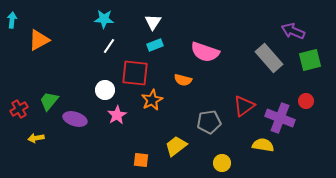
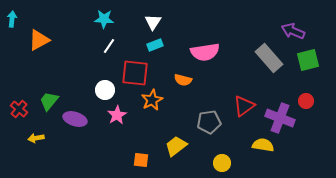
cyan arrow: moved 1 px up
pink semicircle: rotated 28 degrees counterclockwise
green square: moved 2 px left
red cross: rotated 18 degrees counterclockwise
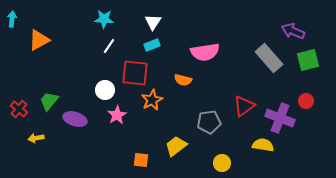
cyan rectangle: moved 3 px left
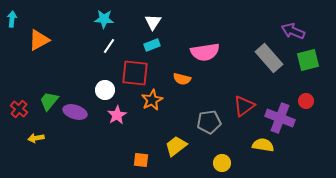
orange semicircle: moved 1 px left, 1 px up
purple ellipse: moved 7 px up
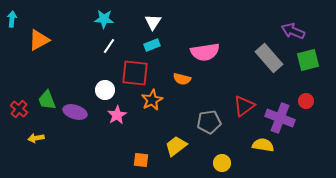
green trapezoid: moved 2 px left, 1 px up; rotated 60 degrees counterclockwise
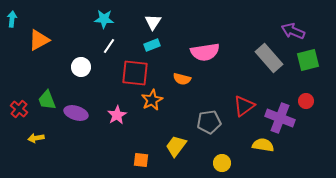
white circle: moved 24 px left, 23 px up
purple ellipse: moved 1 px right, 1 px down
yellow trapezoid: rotated 15 degrees counterclockwise
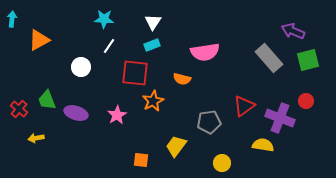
orange star: moved 1 px right, 1 px down
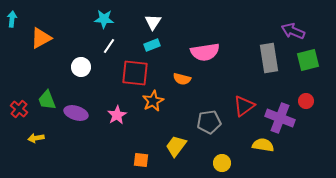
orange triangle: moved 2 px right, 2 px up
gray rectangle: rotated 32 degrees clockwise
